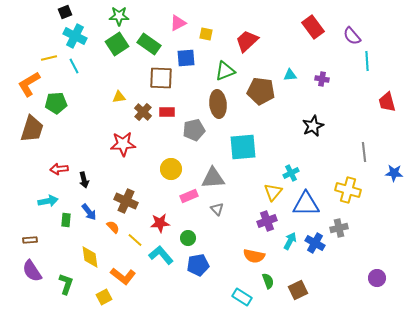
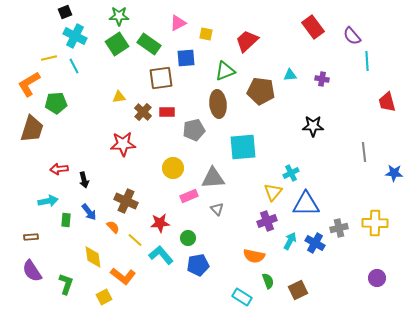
brown square at (161, 78): rotated 10 degrees counterclockwise
black star at (313, 126): rotated 25 degrees clockwise
yellow circle at (171, 169): moved 2 px right, 1 px up
yellow cross at (348, 190): moved 27 px right, 33 px down; rotated 15 degrees counterclockwise
brown rectangle at (30, 240): moved 1 px right, 3 px up
yellow diamond at (90, 257): moved 3 px right
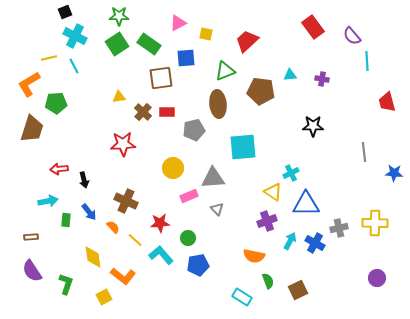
yellow triangle at (273, 192): rotated 36 degrees counterclockwise
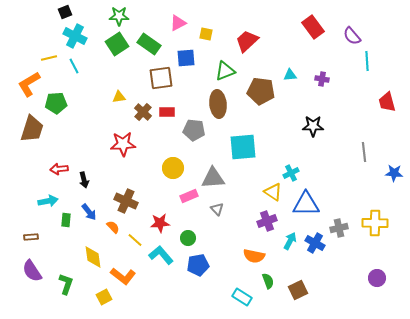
gray pentagon at (194, 130): rotated 20 degrees clockwise
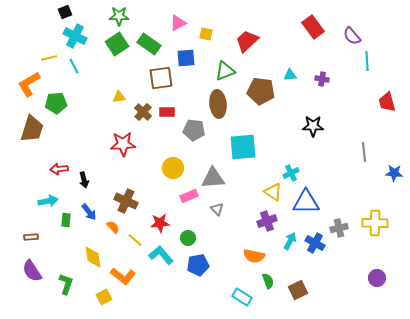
blue triangle at (306, 204): moved 2 px up
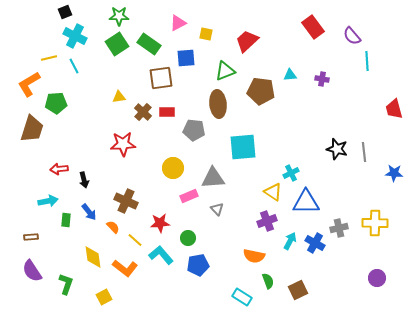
red trapezoid at (387, 102): moved 7 px right, 7 px down
black star at (313, 126): moved 24 px right, 23 px down; rotated 15 degrees clockwise
orange L-shape at (123, 276): moved 2 px right, 8 px up
